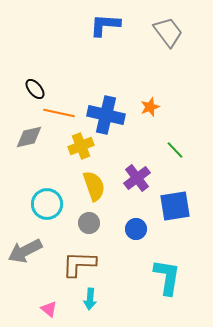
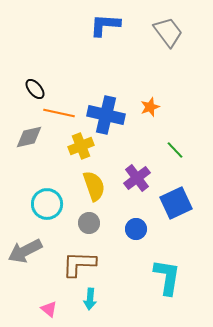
blue square: moved 1 px right, 3 px up; rotated 16 degrees counterclockwise
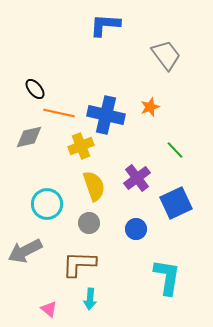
gray trapezoid: moved 2 px left, 23 px down
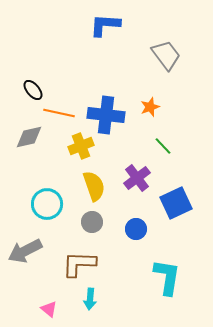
black ellipse: moved 2 px left, 1 px down
blue cross: rotated 6 degrees counterclockwise
green line: moved 12 px left, 4 px up
gray circle: moved 3 px right, 1 px up
